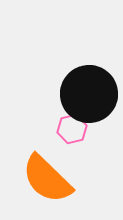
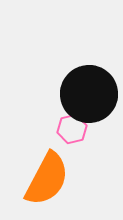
orange semicircle: rotated 106 degrees counterclockwise
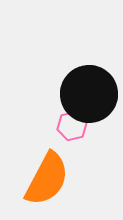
pink hexagon: moved 3 px up
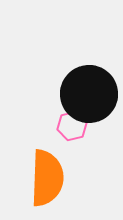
orange semicircle: moved 1 px up; rotated 26 degrees counterclockwise
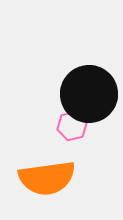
orange semicircle: rotated 80 degrees clockwise
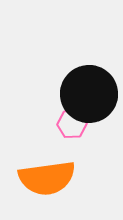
pink hexagon: moved 2 px up; rotated 12 degrees clockwise
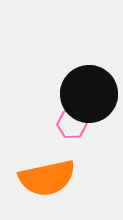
orange semicircle: rotated 4 degrees counterclockwise
